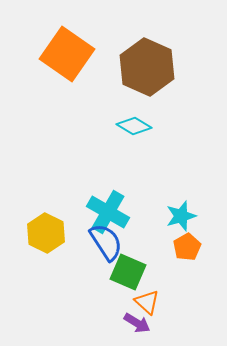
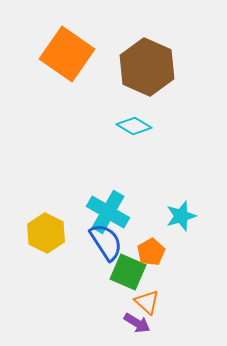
orange pentagon: moved 36 px left, 5 px down
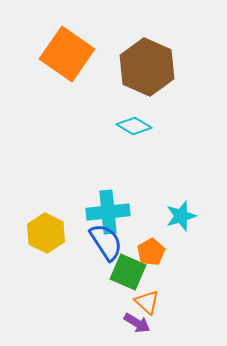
cyan cross: rotated 36 degrees counterclockwise
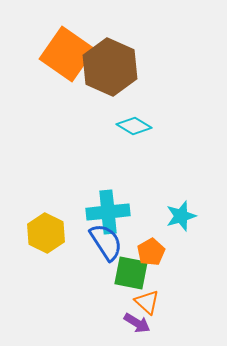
brown hexagon: moved 37 px left
green square: moved 3 px right, 1 px down; rotated 12 degrees counterclockwise
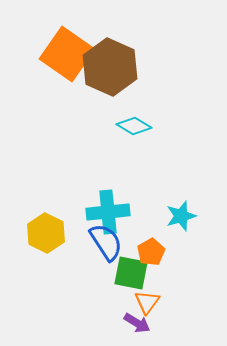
orange triangle: rotated 24 degrees clockwise
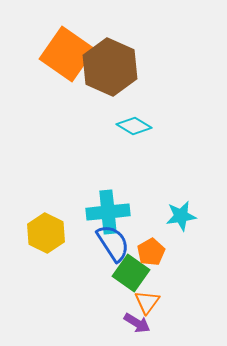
cyan star: rotated 8 degrees clockwise
blue semicircle: moved 7 px right, 1 px down
green square: rotated 24 degrees clockwise
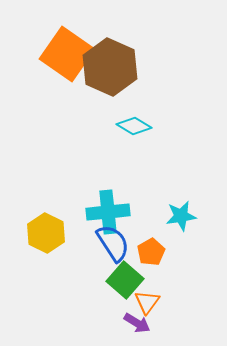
green square: moved 6 px left, 7 px down; rotated 6 degrees clockwise
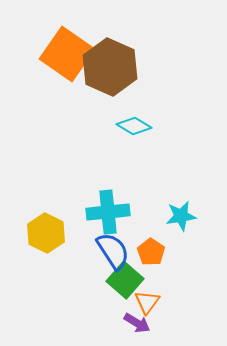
blue semicircle: moved 8 px down
orange pentagon: rotated 8 degrees counterclockwise
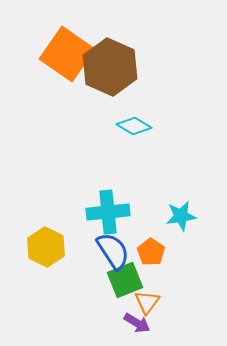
yellow hexagon: moved 14 px down
green square: rotated 27 degrees clockwise
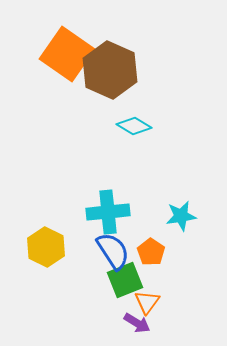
brown hexagon: moved 3 px down
